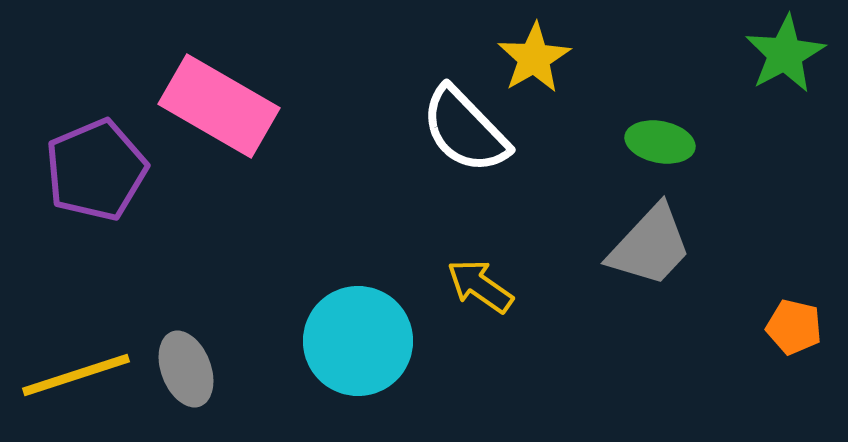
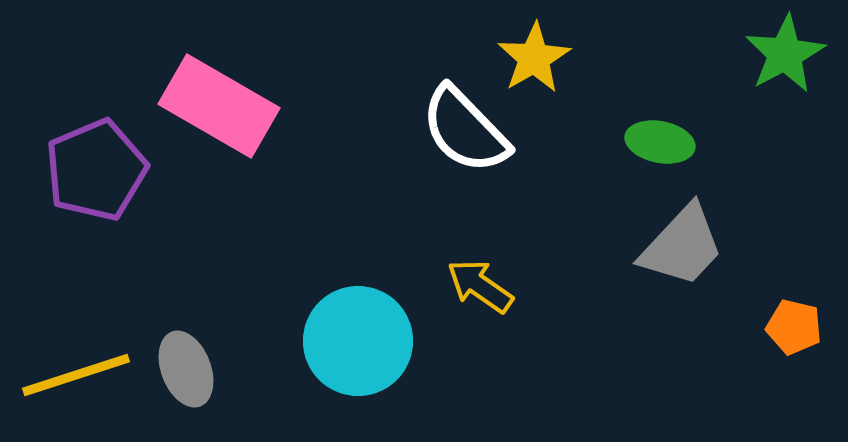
gray trapezoid: moved 32 px right
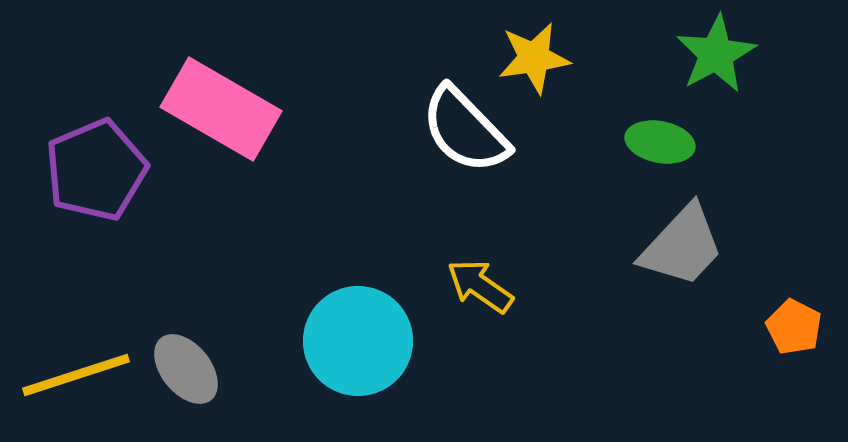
green star: moved 69 px left
yellow star: rotated 22 degrees clockwise
pink rectangle: moved 2 px right, 3 px down
orange pentagon: rotated 14 degrees clockwise
gray ellipse: rotated 18 degrees counterclockwise
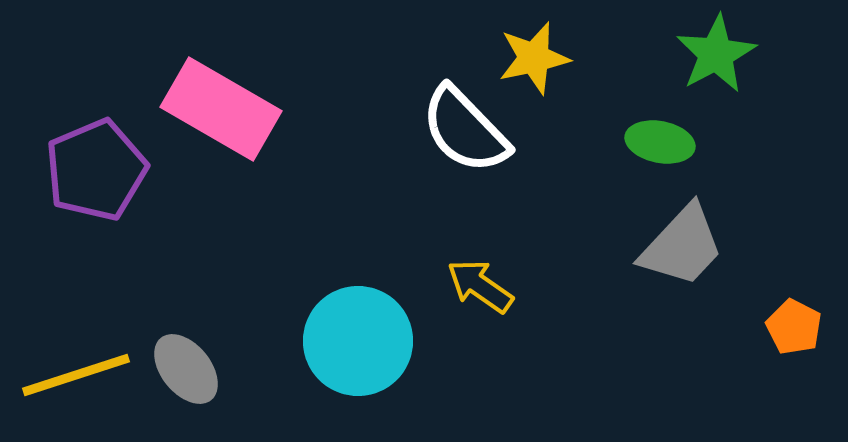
yellow star: rotated 4 degrees counterclockwise
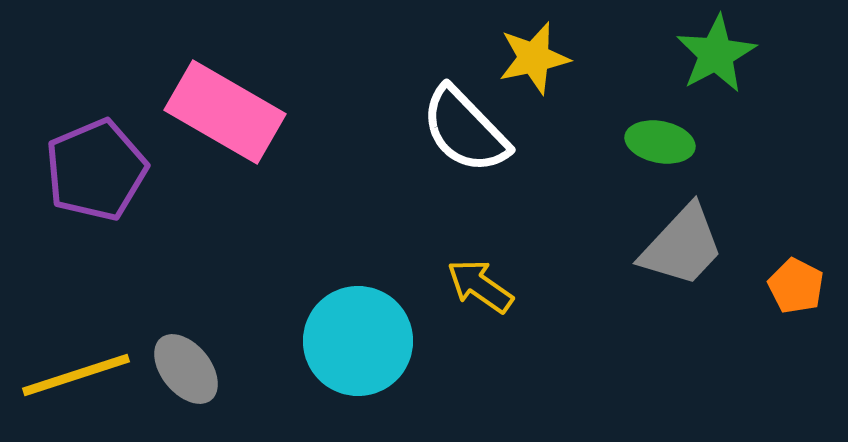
pink rectangle: moved 4 px right, 3 px down
orange pentagon: moved 2 px right, 41 px up
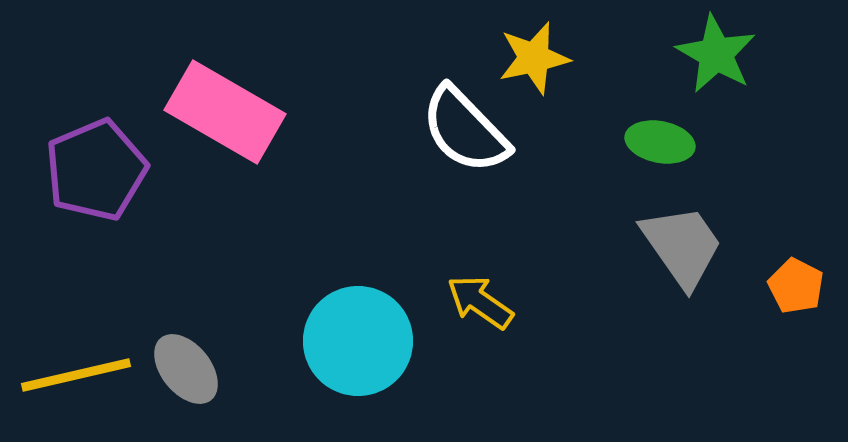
green star: rotated 14 degrees counterclockwise
gray trapezoid: rotated 78 degrees counterclockwise
yellow arrow: moved 16 px down
yellow line: rotated 5 degrees clockwise
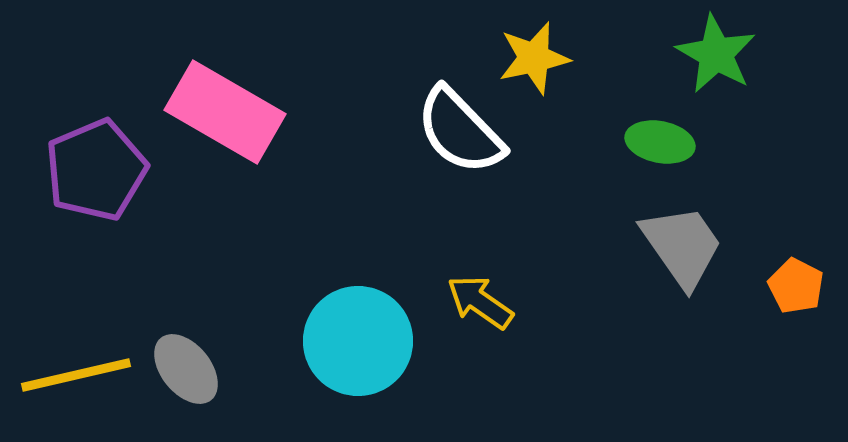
white semicircle: moved 5 px left, 1 px down
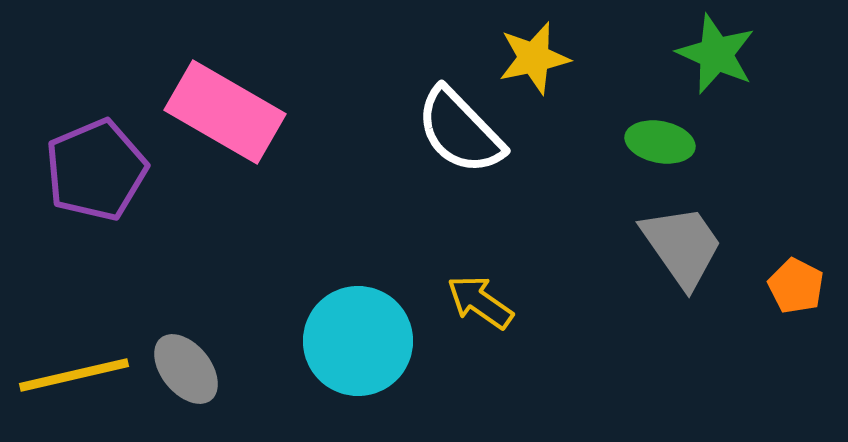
green star: rotated 6 degrees counterclockwise
yellow line: moved 2 px left
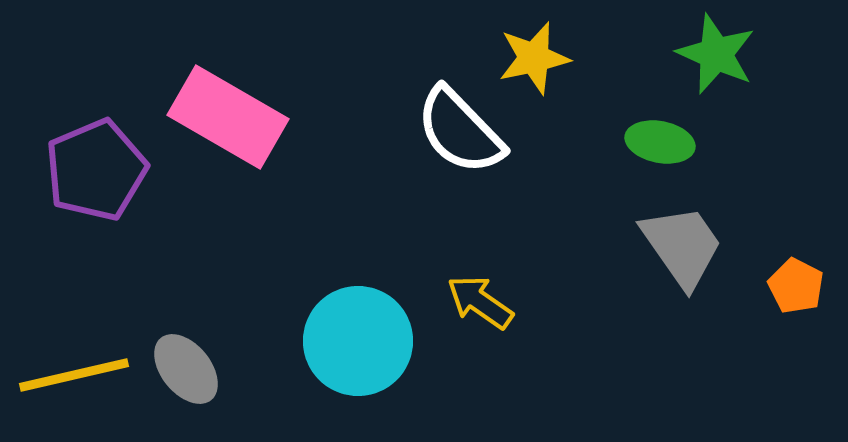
pink rectangle: moved 3 px right, 5 px down
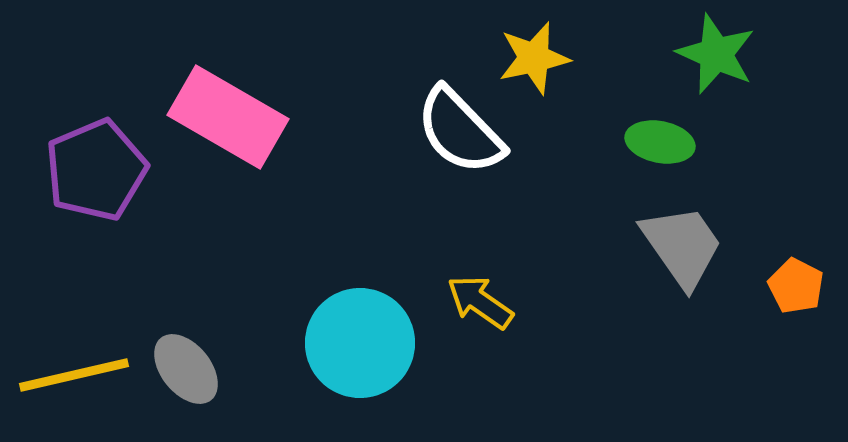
cyan circle: moved 2 px right, 2 px down
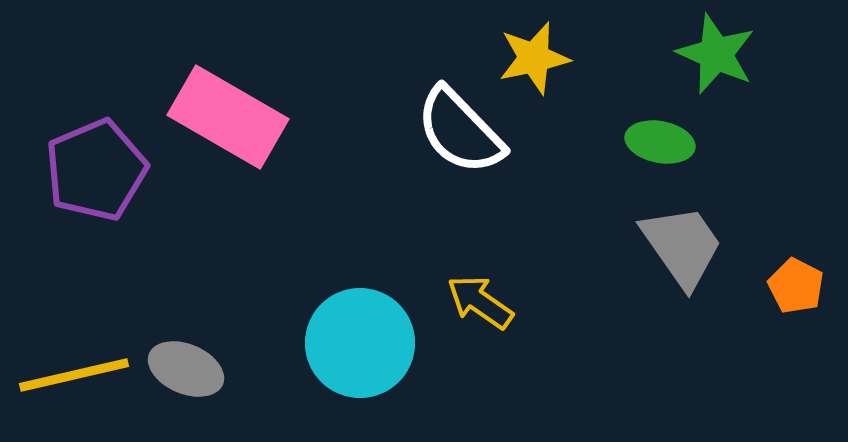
gray ellipse: rotated 28 degrees counterclockwise
